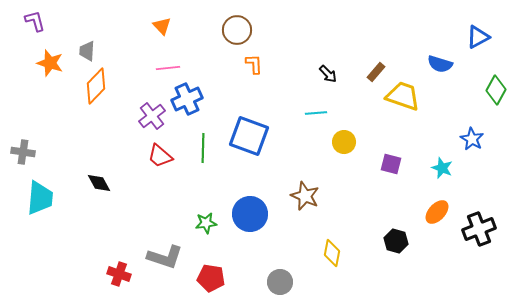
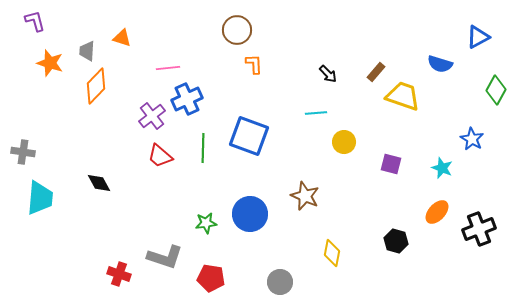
orange triangle: moved 40 px left, 12 px down; rotated 30 degrees counterclockwise
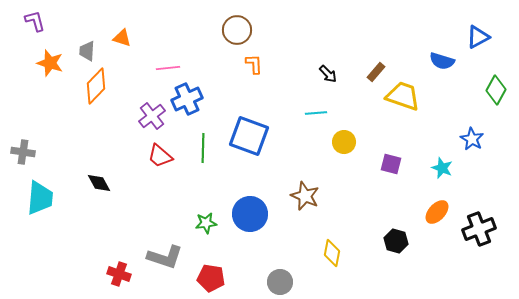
blue semicircle: moved 2 px right, 3 px up
